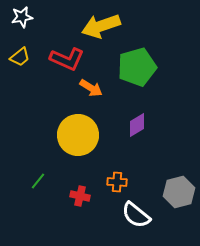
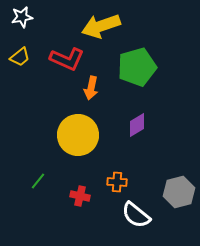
orange arrow: rotated 70 degrees clockwise
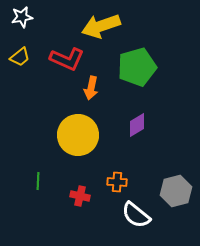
green line: rotated 36 degrees counterclockwise
gray hexagon: moved 3 px left, 1 px up
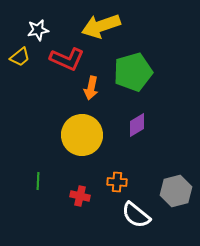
white star: moved 16 px right, 13 px down
green pentagon: moved 4 px left, 5 px down
yellow circle: moved 4 px right
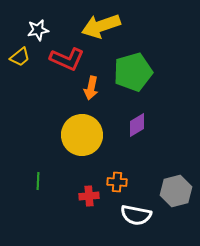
red cross: moved 9 px right; rotated 18 degrees counterclockwise
white semicircle: rotated 28 degrees counterclockwise
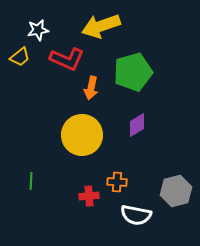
green line: moved 7 px left
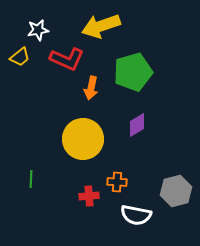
yellow circle: moved 1 px right, 4 px down
green line: moved 2 px up
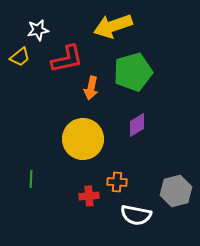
yellow arrow: moved 12 px right
red L-shape: rotated 36 degrees counterclockwise
